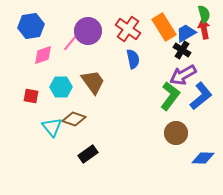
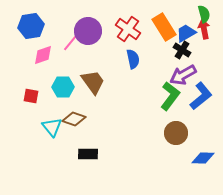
cyan hexagon: moved 2 px right
black rectangle: rotated 36 degrees clockwise
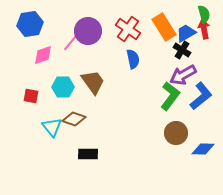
blue hexagon: moved 1 px left, 2 px up
blue diamond: moved 9 px up
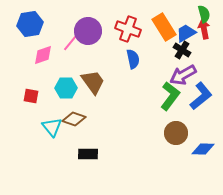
red cross: rotated 15 degrees counterclockwise
cyan hexagon: moved 3 px right, 1 px down
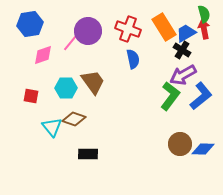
brown circle: moved 4 px right, 11 px down
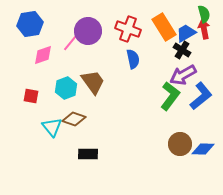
cyan hexagon: rotated 20 degrees counterclockwise
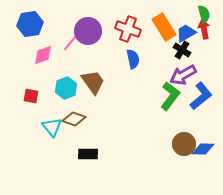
brown circle: moved 4 px right
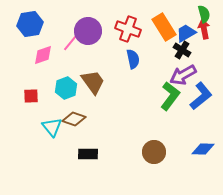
red square: rotated 14 degrees counterclockwise
brown circle: moved 30 px left, 8 px down
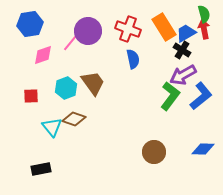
brown trapezoid: moved 1 px down
black rectangle: moved 47 px left, 15 px down; rotated 12 degrees counterclockwise
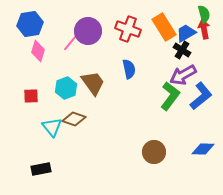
pink diamond: moved 5 px left, 4 px up; rotated 55 degrees counterclockwise
blue semicircle: moved 4 px left, 10 px down
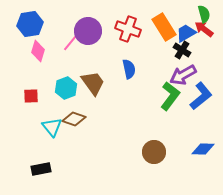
red arrow: rotated 42 degrees counterclockwise
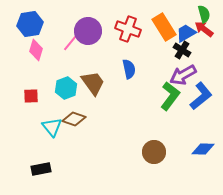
pink diamond: moved 2 px left, 1 px up
